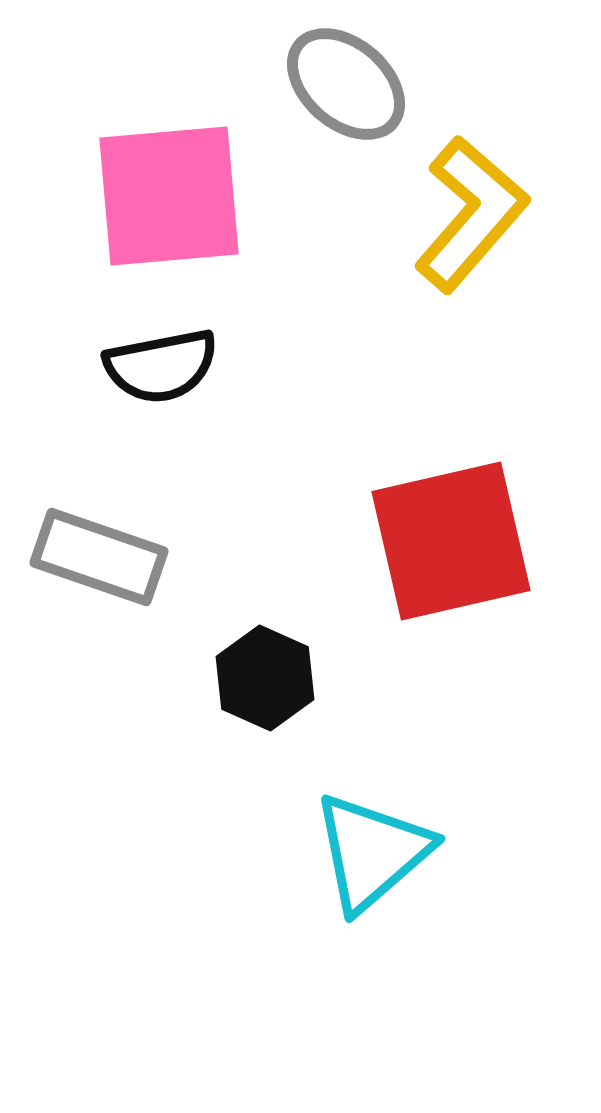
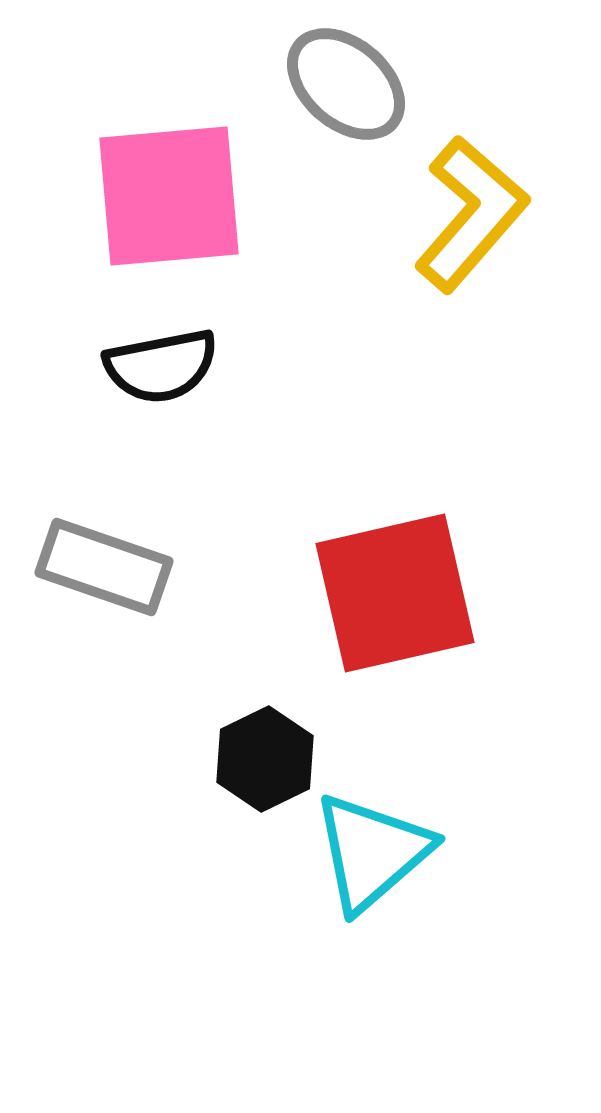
red square: moved 56 px left, 52 px down
gray rectangle: moved 5 px right, 10 px down
black hexagon: moved 81 px down; rotated 10 degrees clockwise
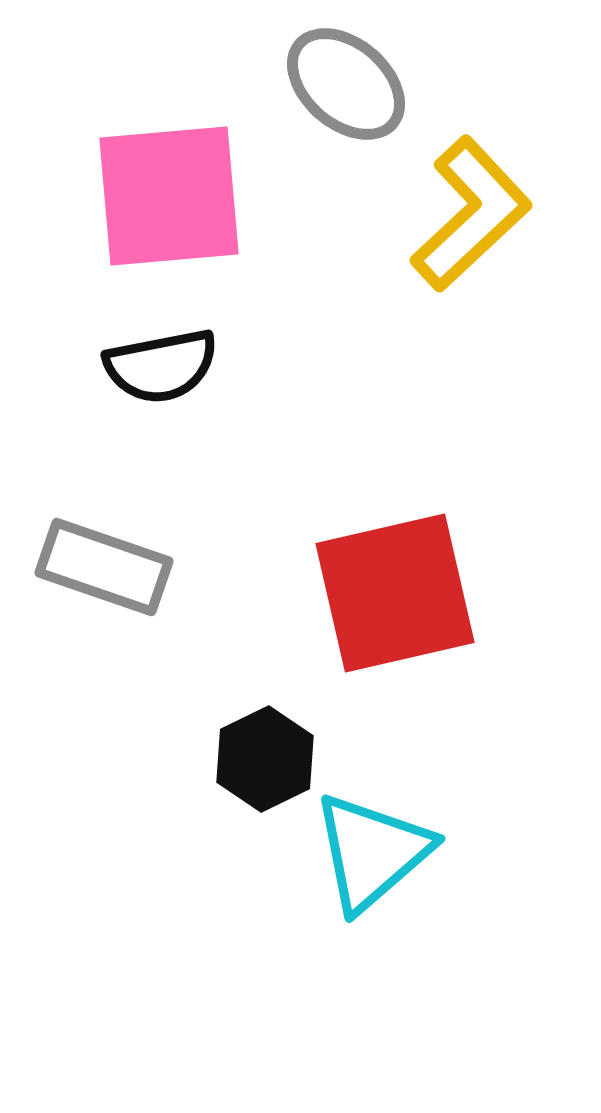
yellow L-shape: rotated 6 degrees clockwise
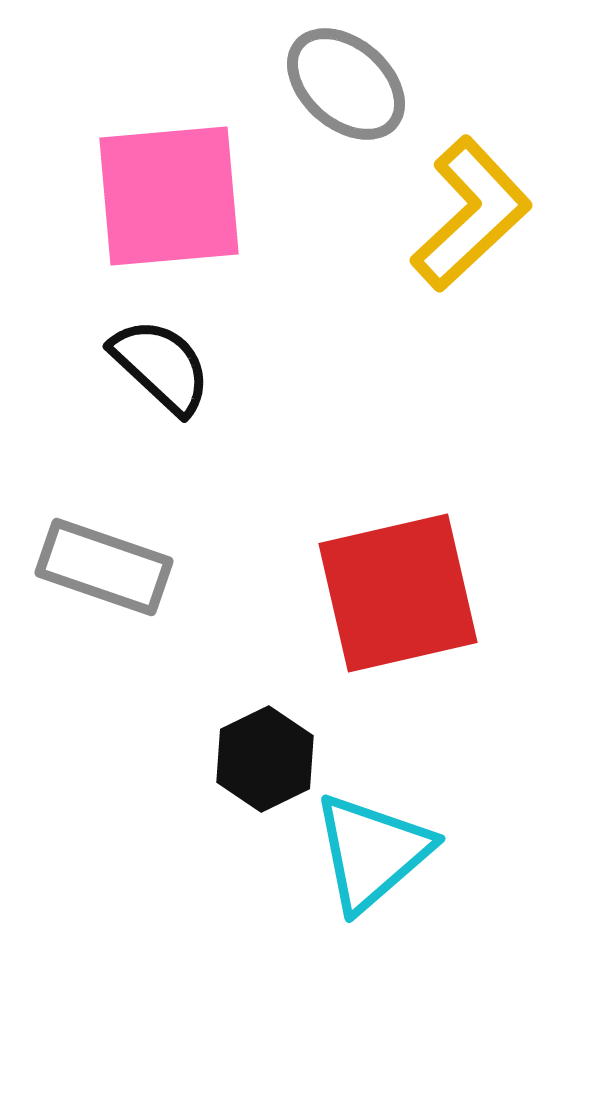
black semicircle: rotated 126 degrees counterclockwise
red square: moved 3 px right
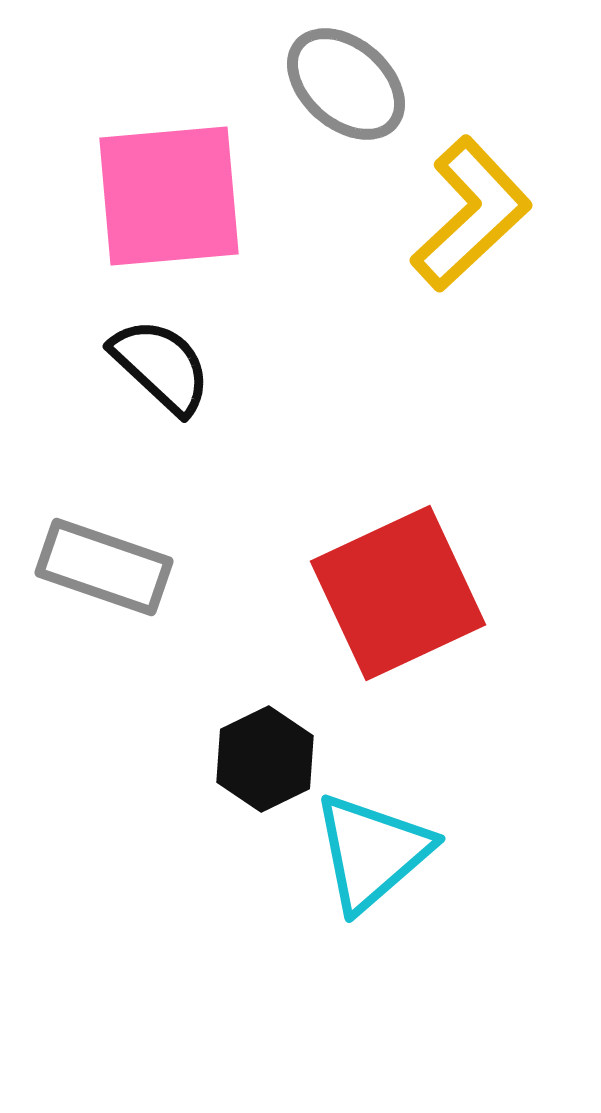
red square: rotated 12 degrees counterclockwise
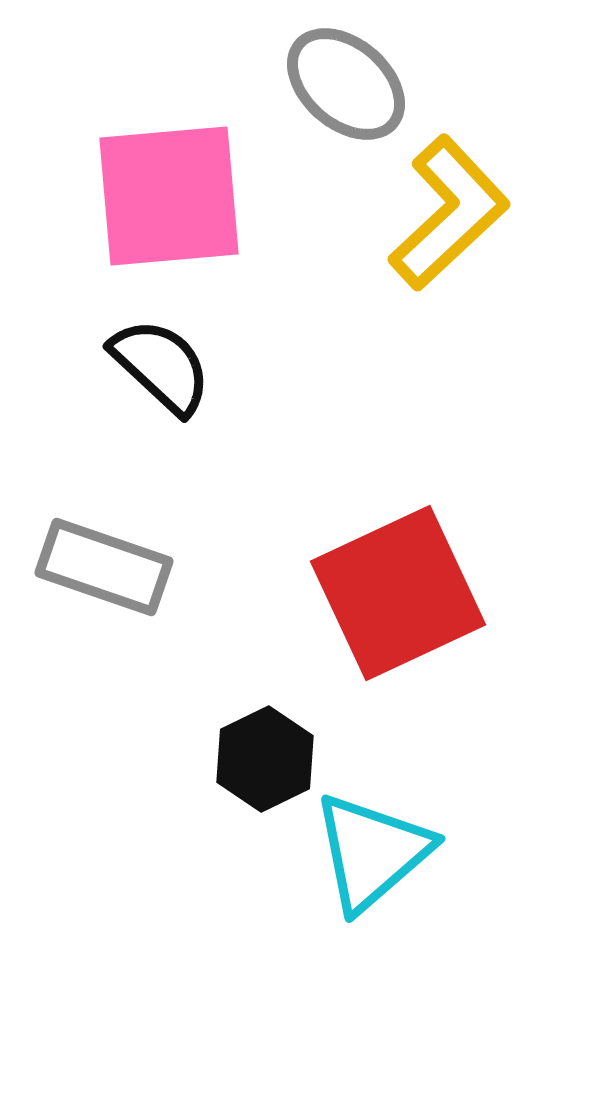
yellow L-shape: moved 22 px left, 1 px up
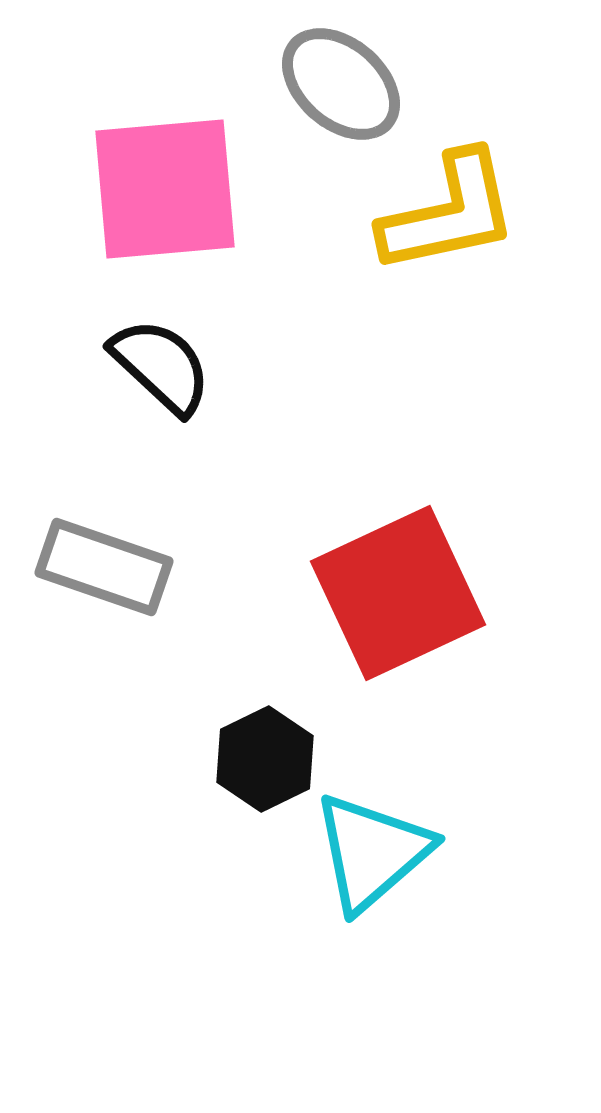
gray ellipse: moved 5 px left
pink square: moved 4 px left, 7 px up
yellow L-shape: rotated 31 degrees clockwise
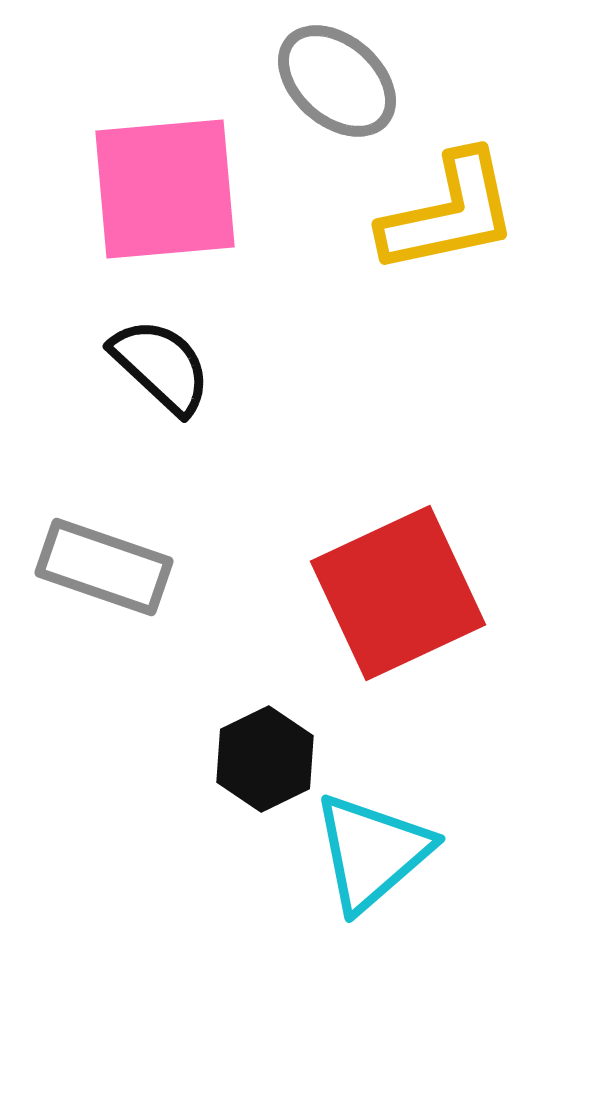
gray ellipse: moved 4 px left, 3 px up
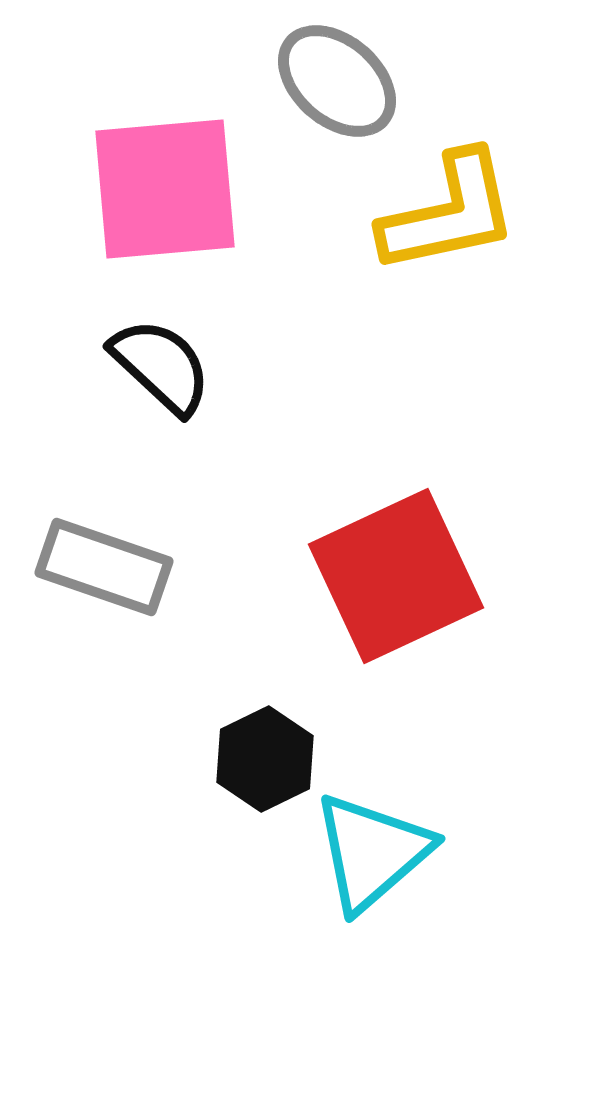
red square: moved 2 px left, 17 px up
